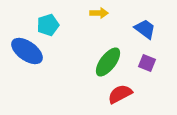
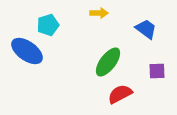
blue trapezoid: moved 1 px right
purple square: moved 10 px right, 8 px down; rotated 24 degrees counterclockwise
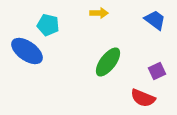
cyan pentagon: rotated 30 degrees clockwise
blue trapezoid: moved 9 px right, 9 px up
purple square: rotated 24 degrees counterclockwise
red semicircle: moved 23 px right, 4 px down; rotated 130 degrees counterclockwise
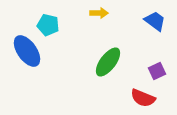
blue trapezoid: moved 1 px down
blue ellipse: rotated 20 degrees clockwise
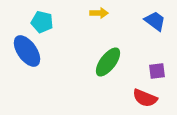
cyan pentagon: moved 6 px left, 3 px up
purple square: rotated 18 degrees clockwise
red semicircle: moved 2 px right
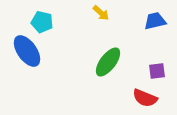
yellow arrow: moved 2 px right; rotated 42 degrees clockwise
blue trapezoid: rotated 50 degrees counterclockwise
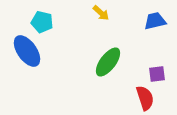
purple square: moved 3 px down
red semicircle: rotated 130 degrees counterclockwise
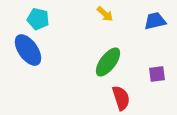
yellow arrow: moved 4 px right, 1 px down
cyan pentagon: moved 4 px left, 3 px up
blue ellipse: moved 1 px right, 1 px up
red semicircle: moved 24 px left
